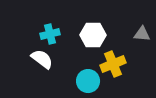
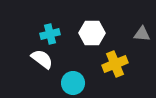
white hexagon: moved 1 px left, 2 px up
yellow cross: moved 2 px right
cyan circle: moved 15 px left, 2 px down
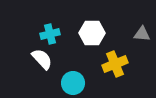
white semicircle: rotated 10 degrees clockwise
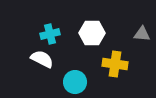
white semicircle: rotated 20 degrees counterclockwise
yellow cross: rotated 30 degrees clockwise
cyan circle: moved 2 px right, 1 px up
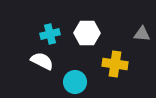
white hexagon: moved 5 px left
white semicircle: moved 2 px down
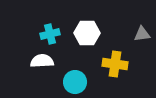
gray triangle: rotated 12 degrees counterclockwise
white semicircle: rotated 30 degrees counterclockwise
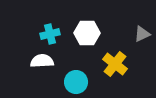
gray triangle: rotated 18 degrees counterclockwise
yellow cross: rotated 30 degrees clockwise
cyan circle: moved 1 px right
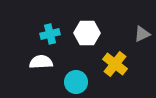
white semicircle: moved 1 px left, 1 px down
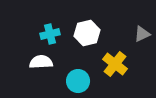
white hexagon: rotated 15 degrees counterclockwise
cyan circle: moved 2 px right, 1 px up
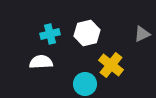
yellow cross: moved 4 px left, 1 px down
cyan circle: moved 7 px right, 3 px down
